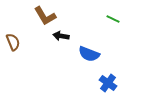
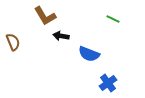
blue cross: rotated 18 degrees clockwise
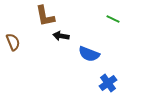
brown L-shape: rotated 20 degrees clockwise
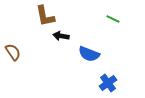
brown semicircle: moved 10 px down; rotated 12 degrees counterclockwise
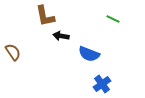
blue cross: moved 6 px left, 1 px down
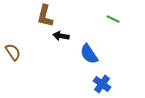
brown L-shape: rotated 25 degrees clockwise
blue semicircle: rotated 35 degrees clockwise
blue cross: rotated 18 degrees counterclockwise
